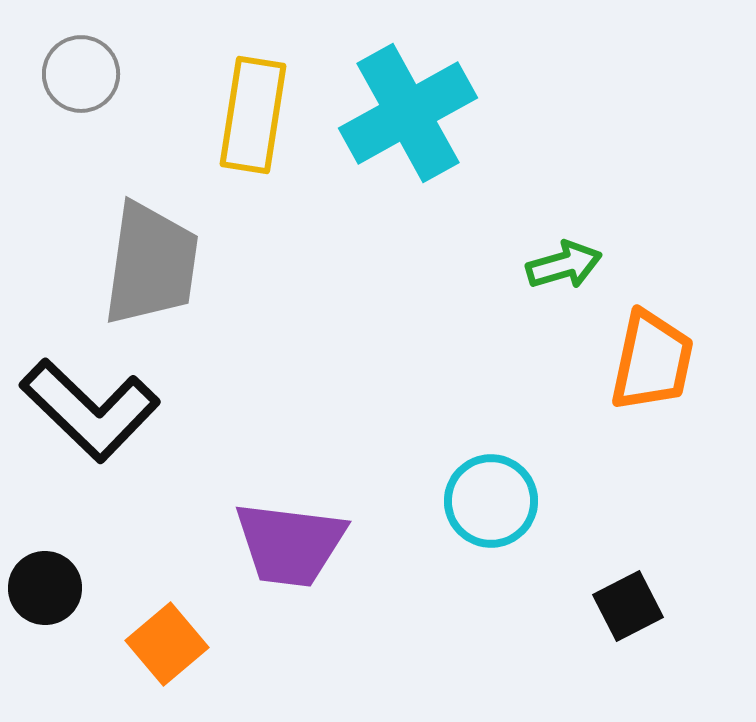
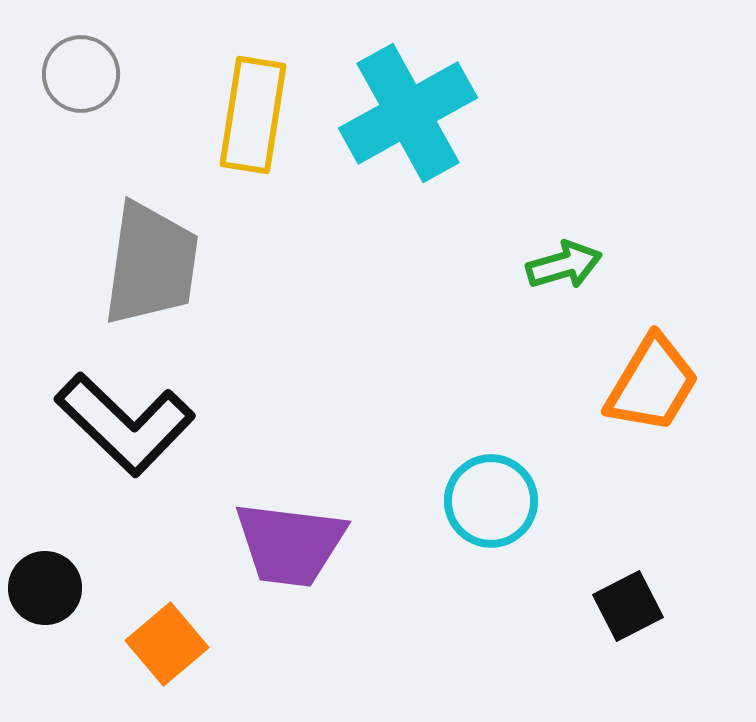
orange trapezoid: moved 23 px down; rotated 19 degrees clockwise
black L-shape: moved 35 px right, 14 px down
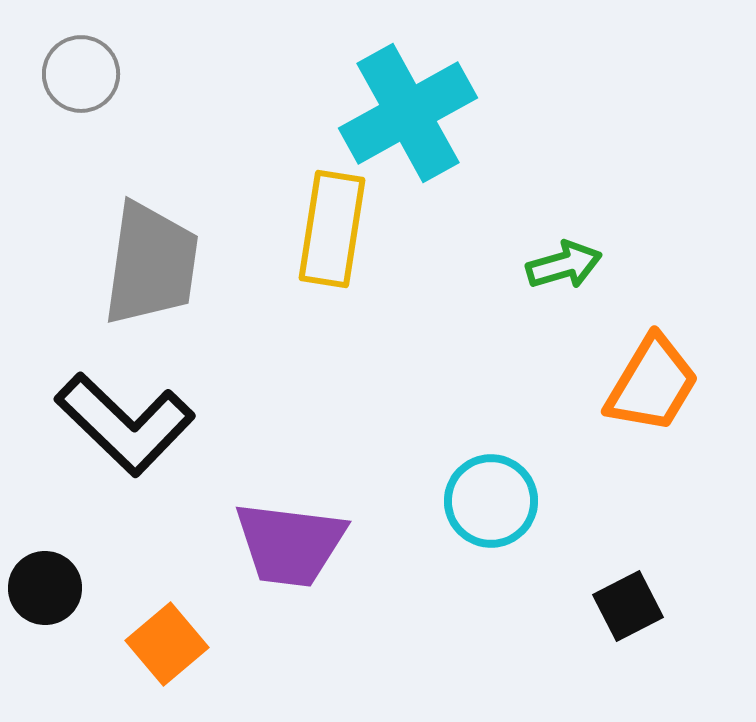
yellow rectangle: moved 79 px right, 114 px down
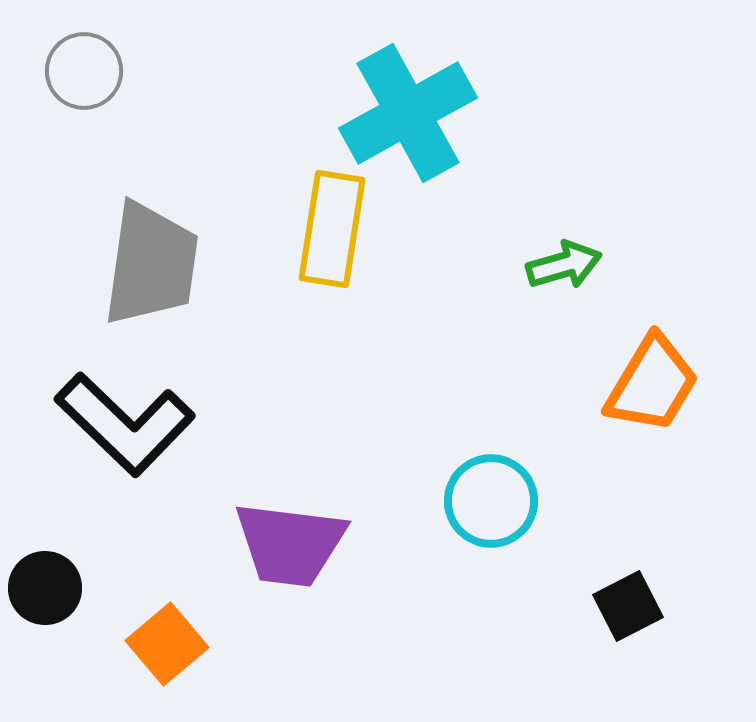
gray circle: moved 3 px right, 3 px up
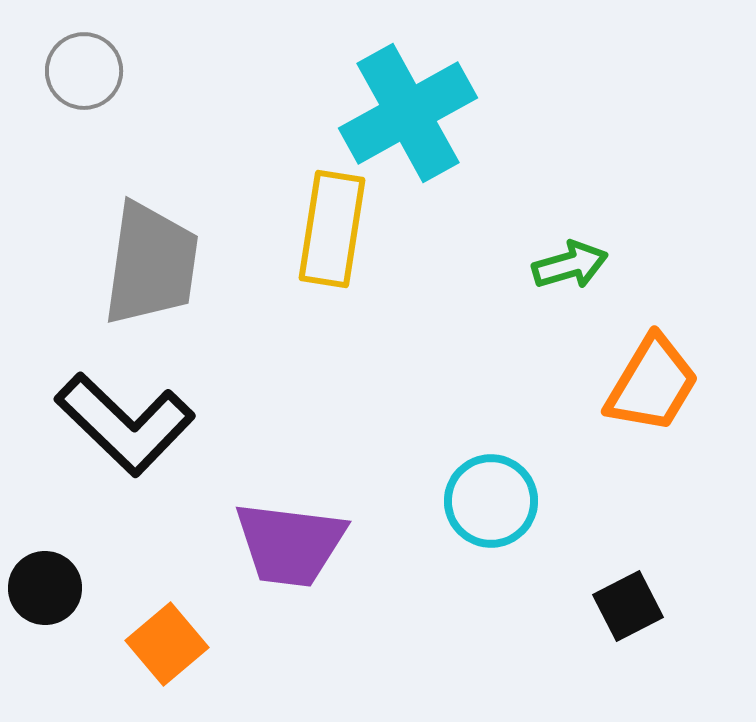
green arrow: moved 6 px right
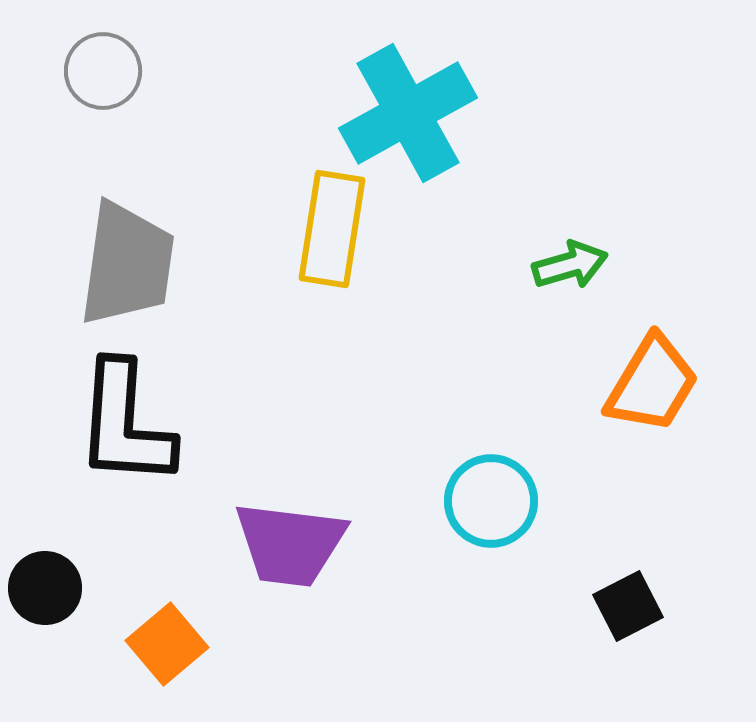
gray circle: moved 19 px right
gray trapezoid: moved 24 px left
black L-shape: rotated 50 degrees clockwise
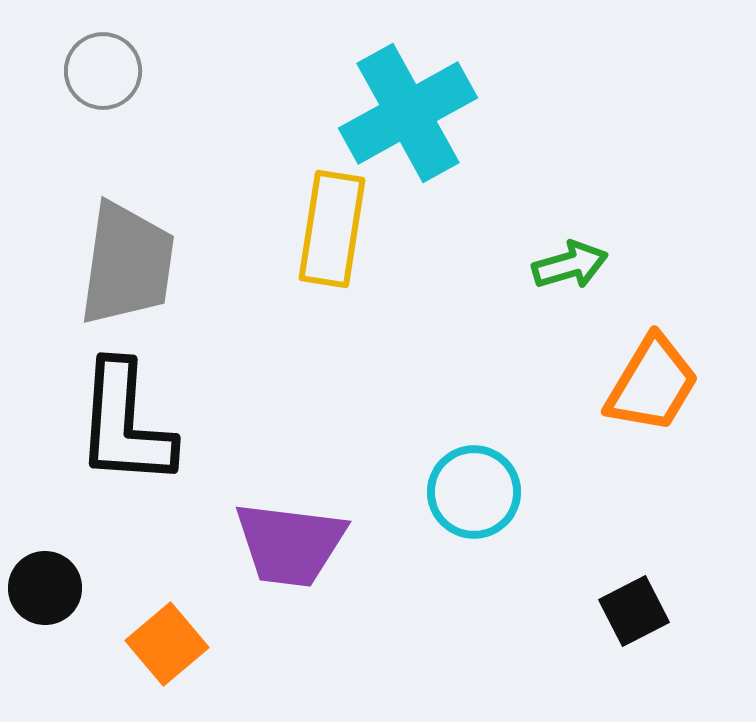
cyan circle: moved 17 px left, 9 px up
black square: moved 6 px right, 5 px down
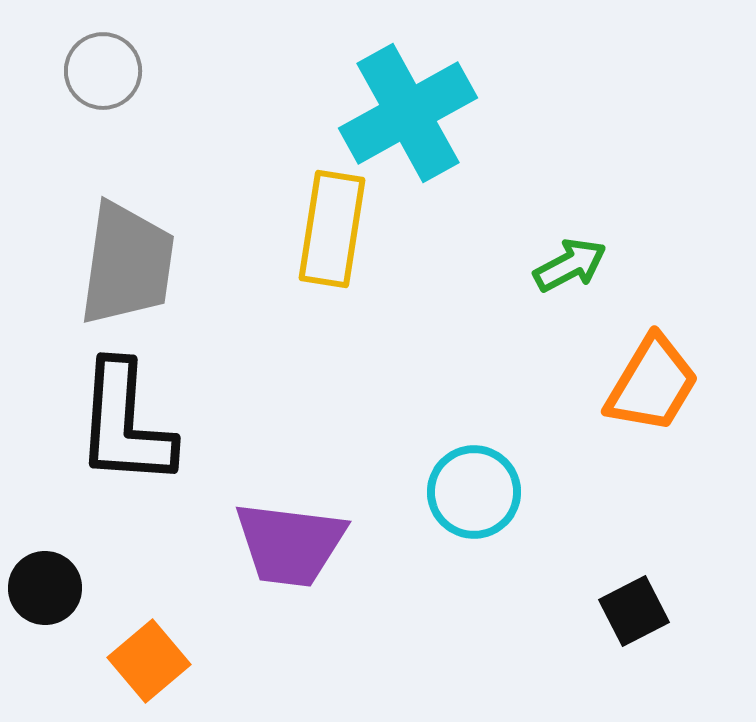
green arrow: rotated 12 degrees counterclockwise
orange square: moved 18 px left, 17 px down
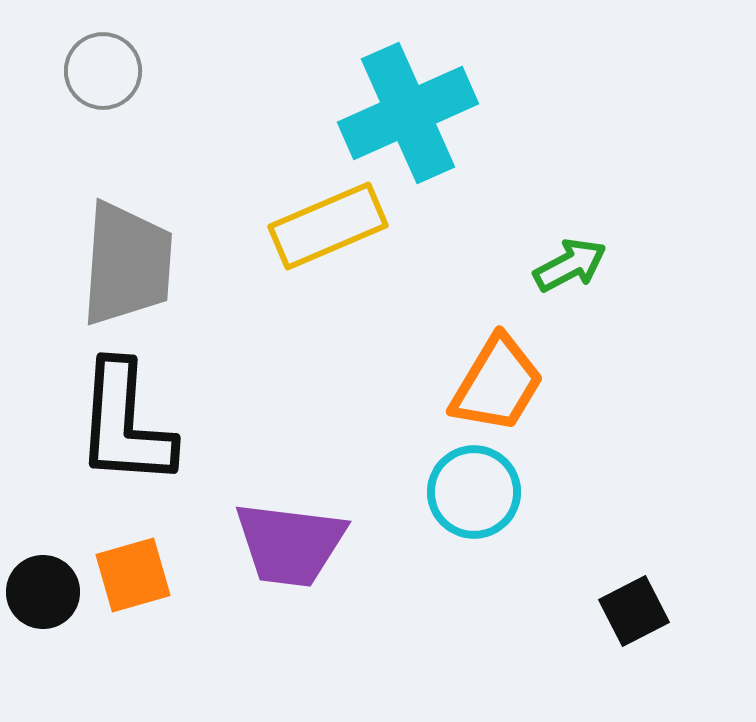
cyan cross: rotated 5 degrees clockwise
yellow rectangle: moved 4 px left, 3 px up; rotated 58 degrees clockwise
gray trapezoid: rotated 4 degrees counterclockwise
orange trapezoid: moved 155 px left
black circle: moved 2 px left, 4 px down
orange square: moved 16 px left, 86 px up; rotated 24 degrees clockwise
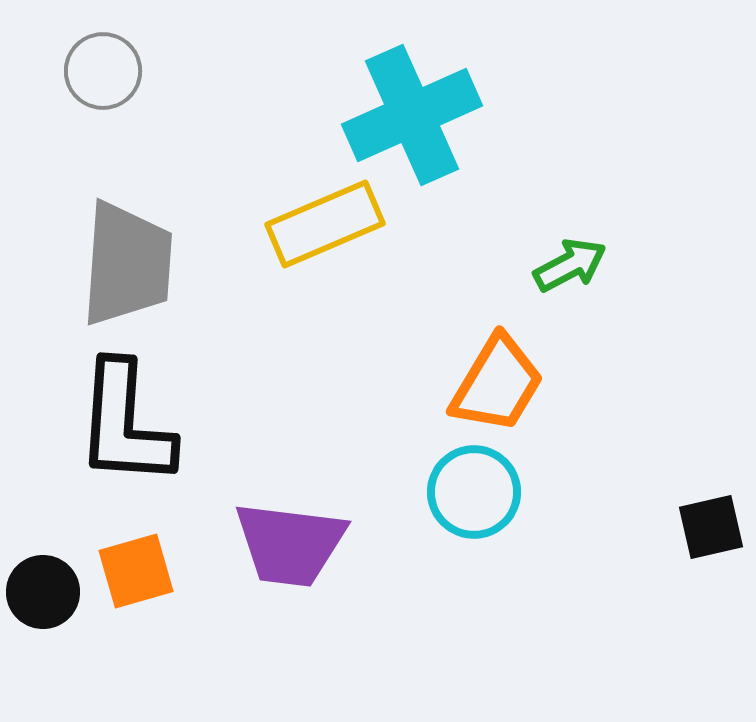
cyan cross: moved 4 px right, 2 px down
yellow rectangle: moved 3 px left, 2 px up
orange square: moved 3 px right, 4 px up
black square: moved 77 px right, 84 px up; rotated 14 degrees clockwise
